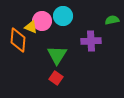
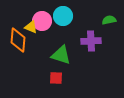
green semicircle: moved 3 px left
green triangle: moved 4 px right; rotated 45 degrees counterclockwise
red square: rotated 32 degrees counterclockwise
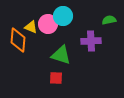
pink circle: moved 6 px right, 3 px down
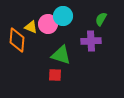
green semicircle: moved 8 px left, 1 px up; rotated 48 degrees counterclockwise
orange diamond: moved 1 px left
red square: moved 1 px left, 3 px up
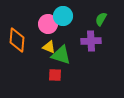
yellow triangle: moved 18 px right, 20 px down
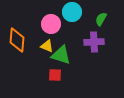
cyan circle: moved 9 px right, 4 px up
pink circle: moved 3 px right
purple cross: moved 3 px right, 1 px down
yellow triangle: moved 2 px left, 1 px up
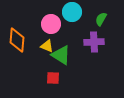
green triangle: rotated 15 degrees clockwise
red square: moved 2 px left, 3 px down
